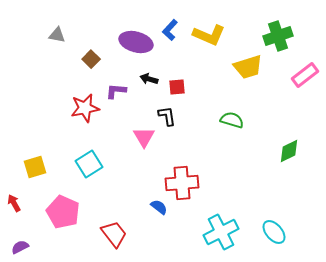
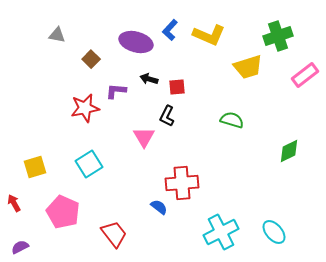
black L-shape: rotated 145 degrees counterclockwise
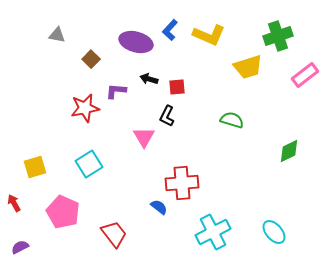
cyan cross: moved 8 px left
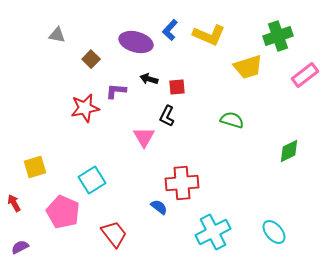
cyan square: moved 3 px right, 16 px down
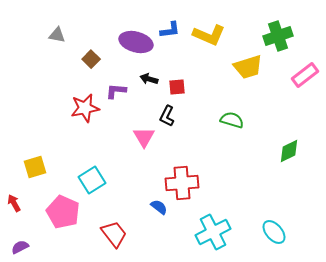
blue L-shape: rotated 140 degrees counterclockwise
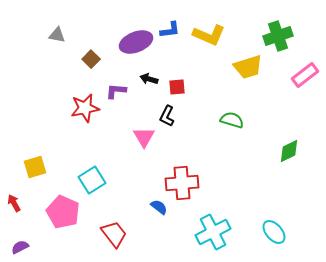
purple ellipse: rotated 36 degrees counterclockwise
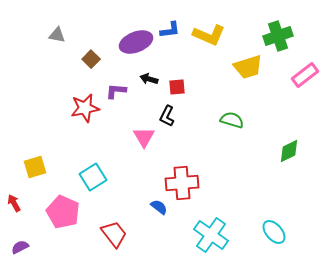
cyan square: moved 1 px right, 3 px up
cyan cross: moved 2 px left, 3 px down; rotated 28 degrees counterclockwise
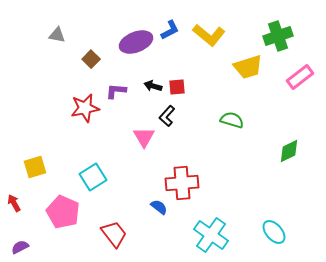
blue L-shape: rotated 20 degrees counterclockwise
yellow L-shape: rotated 16 degrees clockwise
pink rectangle: moved 5 px left, 2 px down
black arrow: moved 4 px right, 7 px down
black L-shape: rotated 15 degrees clockwise
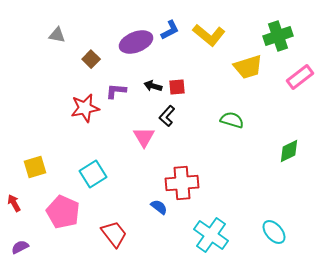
cyan square: moved 3 px up
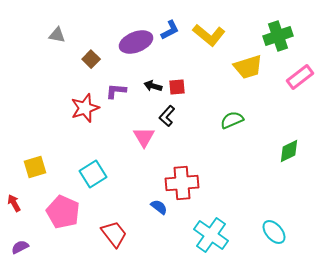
red star: rotated 8 degrees counterclockwise
green semicircle: rotated 40 degrees counterclockwise
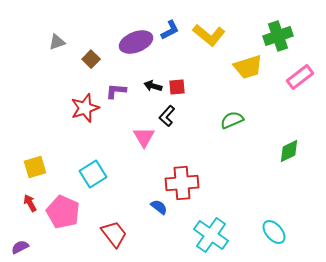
gray triangle: moved 7 px down; rotated 30 degrees counterclockwise
red arrow: moved 16 px right
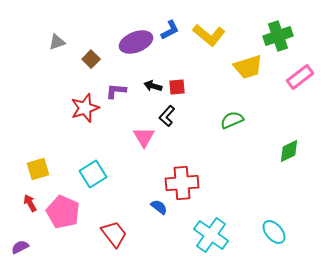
yellow square: moved 3 px right, 2 px down
